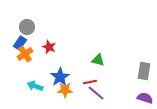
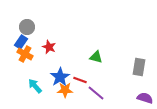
blue rectangle: moved 1 px right, 1 px up
orange cross: rotated 28 degrees counterclockwise
green triangle: moved 2 px left, 3 px up
gray rectangle: moved 5 px left, 4 px up
red line: moved 10 px left, 2 px up; rotated 32 degrees clockwise
cyan arrow: rotated 28 degrees clockwise
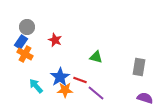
red star: moved 6 px right, 7 px up
cyan arrow: moved 1 px right
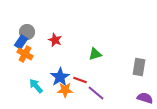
gray circle: moved 5 px down
green triangle: moved 1 px left, 3 px up; rotated 32 degrees counterclockwise
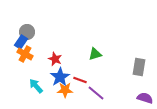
red star: moved 19 px down
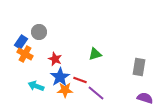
gray circle: moved 12 px right
cyan arrow: rotated 28 degrees counterclockwise
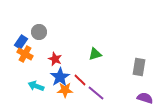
red line: rotated 24 degrees clockwise
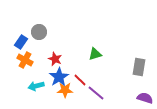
orange cross: moved 6 px down
blue star: moved 1 px left
cyan arrow: rotated 35 degrees counterclockwise
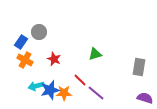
red star: moved 1 px left
blue star: moved 9 px left, 13 px down; rotated 18 degrees clockwise
orange star: moved 1 px left, 3 px down
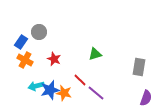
orange star: rotated 14 degrees clockwise
purple semicircle: moved 1 px right; rotated 91 degrees clockwise
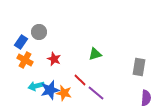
purple semicircle: rotated 14 degrees counterclockwise
